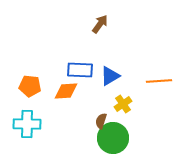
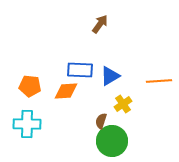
green circle: moved 1 px left, 3 px down
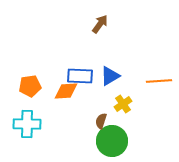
blue rectangle: moved 6 px down
orange pentagon: rotated 15 degrees counterclockwise
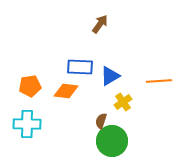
blue rectangle: moved 9 px up
orange diamond: rotated 10 degrees clockwise
yellow cross: moved 2 px up
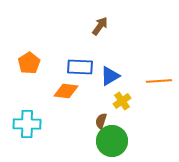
brown arrow: moved 2 px down
orange pentagon: moved 1 px left, 23 px up; rotated 25 degrees counterclockwise
yellow cross: moved 1 px left, 1 px up
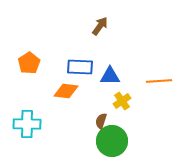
blue triangle: rotated 30 degrees clockwise
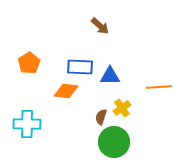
brown arrow: rotated 96 degrees clockwise
orange line: moved 6 px down
yellow cross: moved 7 px down
brown semicircle: moved 4 px up
green circle: moved 2 px right, 1 px down
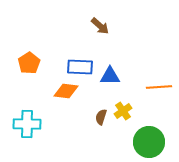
yellow cross: moved 1 px right, 3 px down
green circle: moved 35 px right
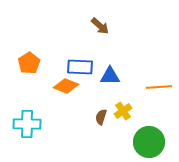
orange diamond: moved 5 px up; rotated 15 degrees clockwise
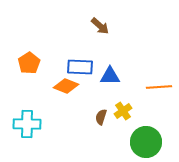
green circle: moved 3 px left
